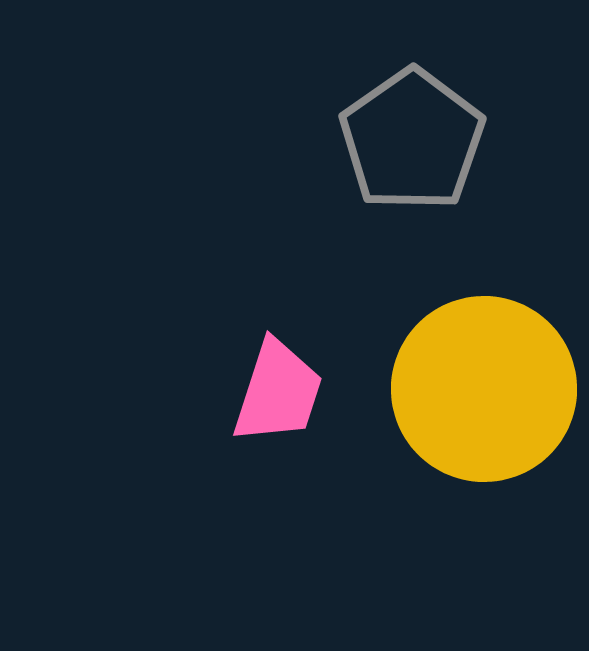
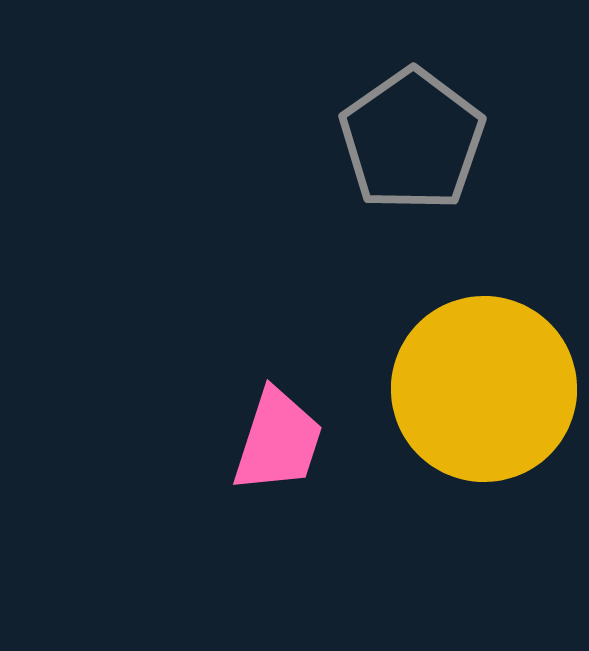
pink trapezoid: moved 49 px down
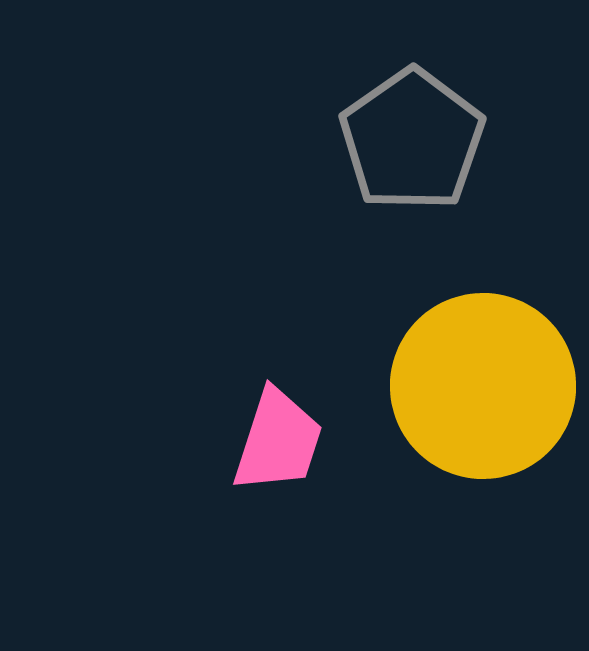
yellow circle: moved 1 px left, 3 px up
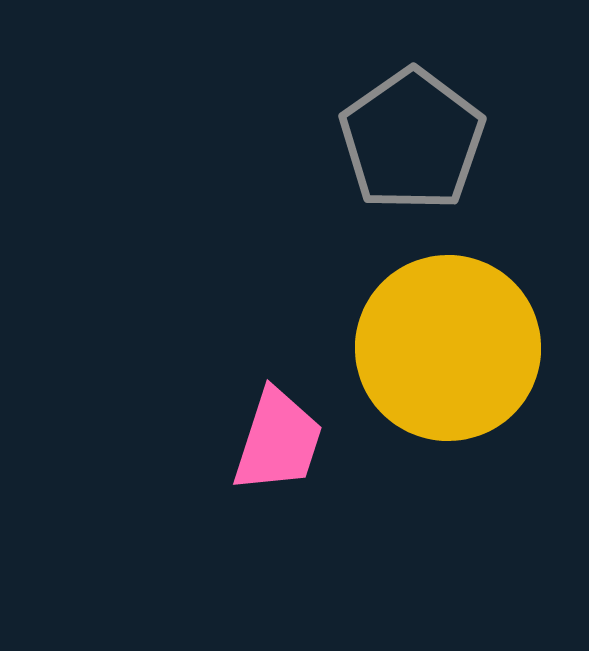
yellow circle: moved 35 px left, 38 px up
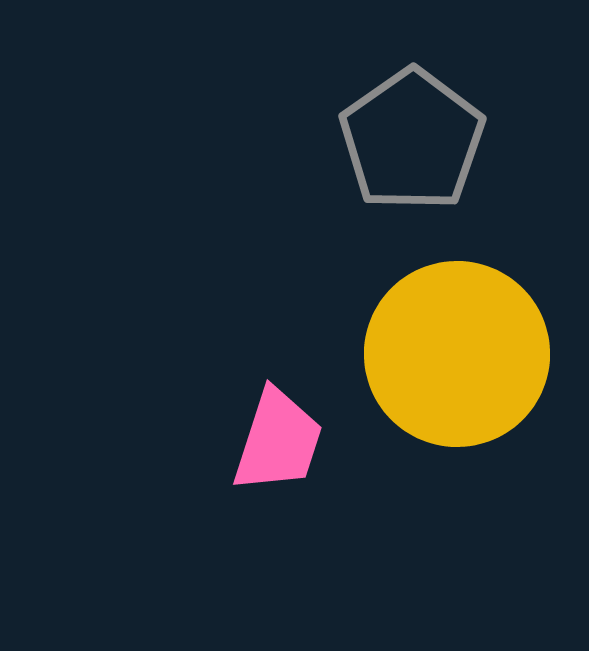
yellow circle: moved 9 px right, 6 px down
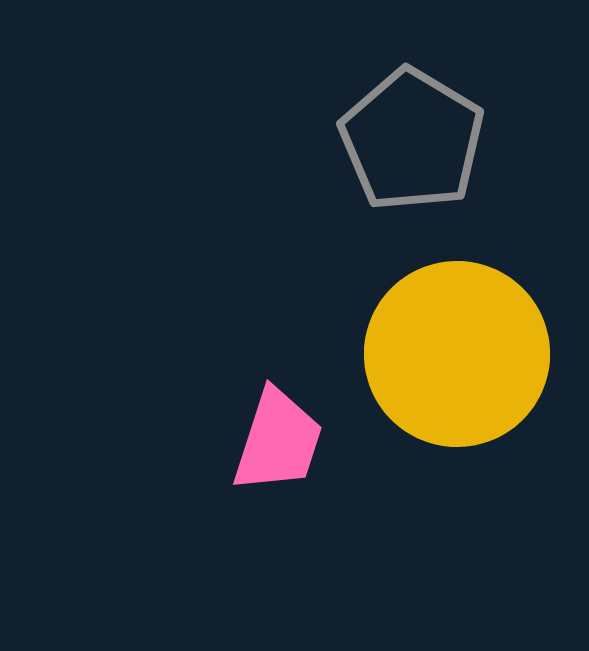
gray pentagon: rotated 6 degrees counterclockwise
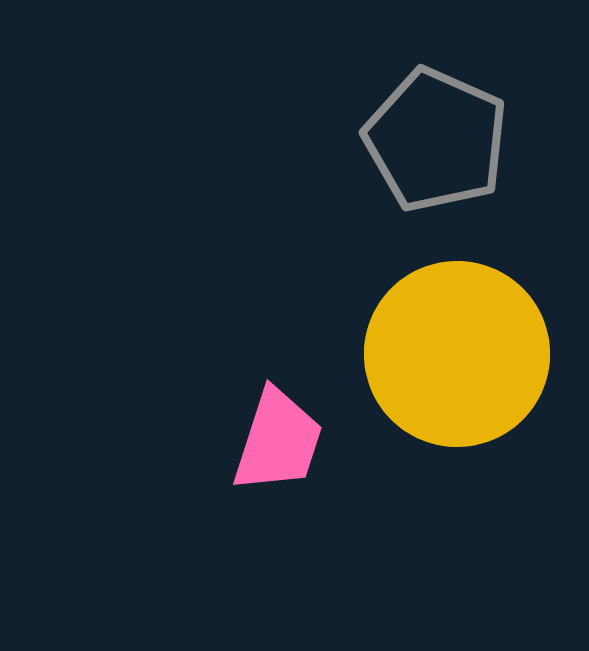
gray pentagon: moved 24 px right; rotated 7 degrees counterclockwise
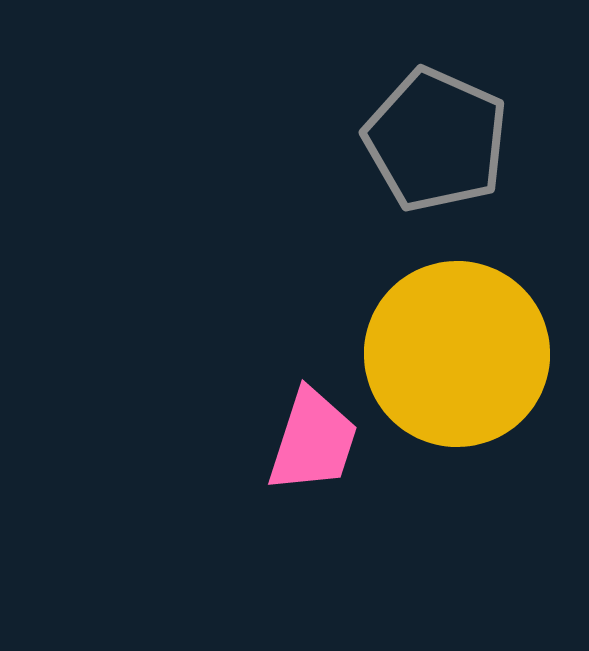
pink trapezoid: moved 35 px right
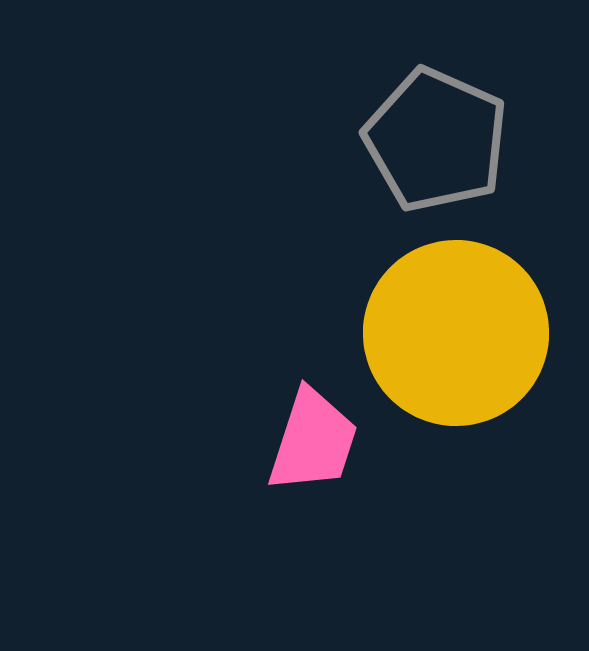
yellow circle: moved 1 px left, 21 px up
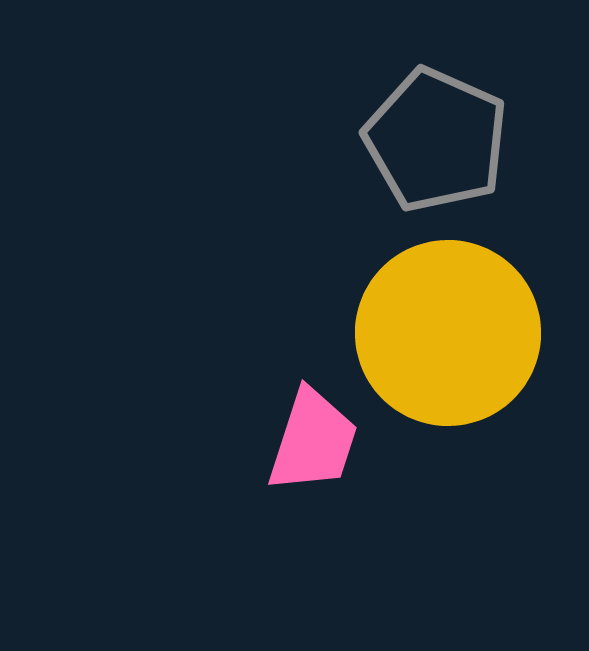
yellow circle: moved 8 px left
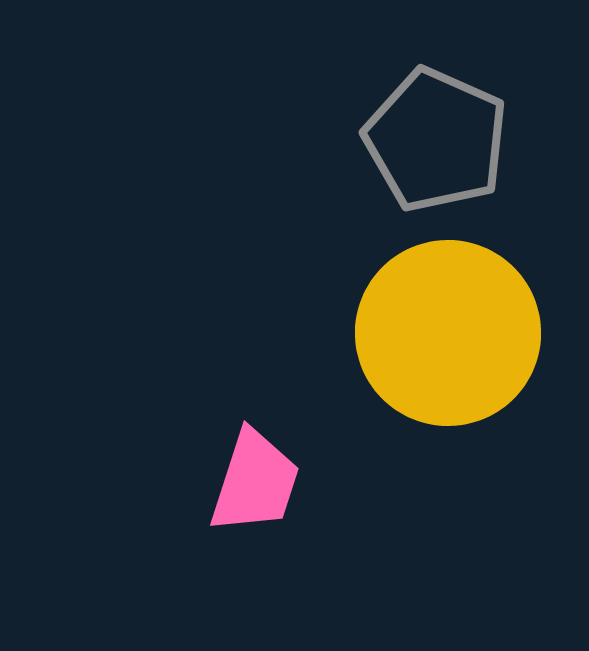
pink trapezoid: moved 58 px left, 41 px down
